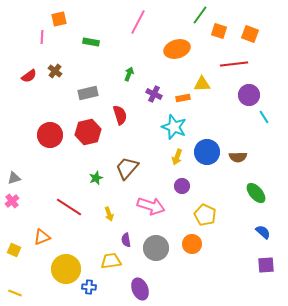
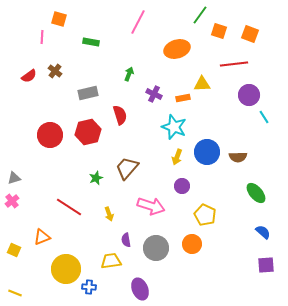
orange square at (59, 19): rotated 28 degrees clockwise
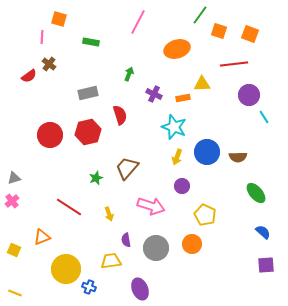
brown cross at (55, 71): moved 6 px left, 7 px up
blue cross at (89, 287): rotated 16 degrees clockwise
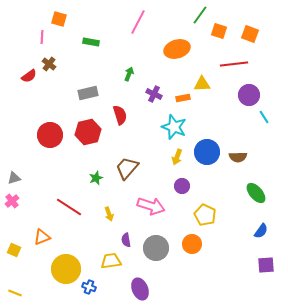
blue semicircle at (263, 232): moved 2 px left, 1 px up; rotated 84 degrees clockwise
